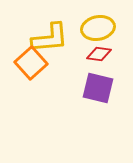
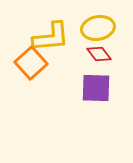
yellow L-shape: moved 1 px right, 1 px up
red diamond: rotated 45 degrees clockwise
purple square: moved 2 px left; rotated 12 degrees counterclockwise
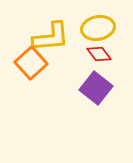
purple square: rotated 36 degrees clockwise
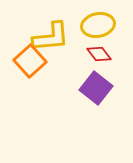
yellow ellipse: moved 3 px up
orange square: moved 1 px left, 2 px up
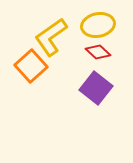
yellow L-shape: rotated 150 degrees clockwise
red diamond: moved 1 px left, 2 px up; rotated 10 degrees counterclockwise
orange square: moved 1 px right, 5 px down
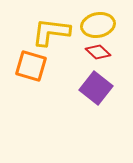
yellow L-shape: moved 5 px up; rotated 42 degrees clockwise
orange square: rotated 32 degrees counterclockwise
